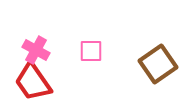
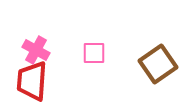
pink square: moved 3 px right, 2 px down
red trapezoid: moved 1 px left, 1 px up; rotated 39 degrees clockwise
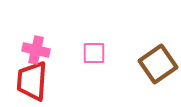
pink cross: rotated 16 degrees counterclockwise
